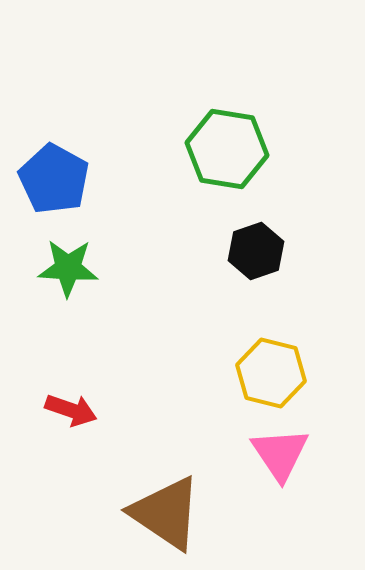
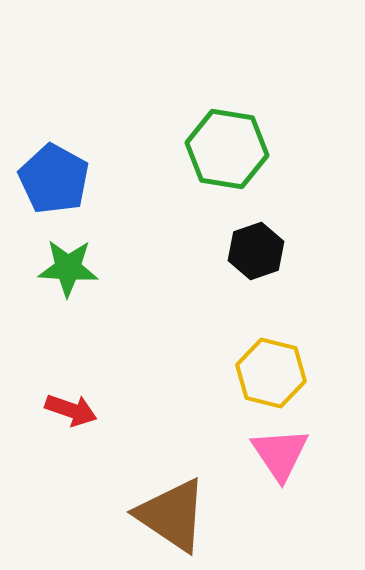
brown triangle: moved 6 px right, 2 px down
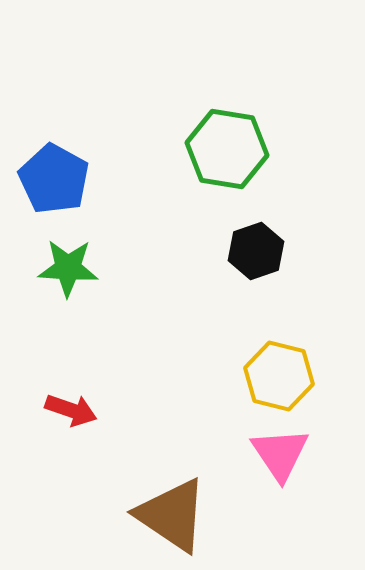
yellow hexagon: moved 8 px right, 3 px down
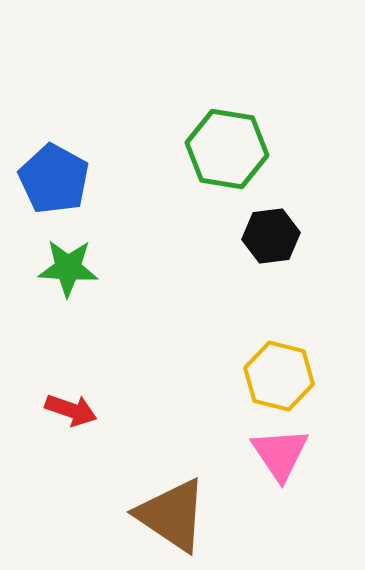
black hexagon: moved 15 px right, 15 px up; rotated 12 degrees clockwise
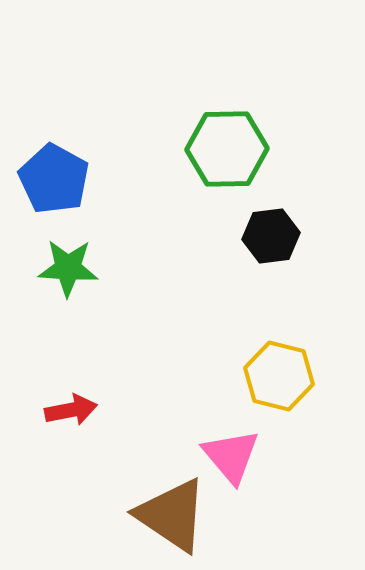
green hexagon: rotated 10 degrees counterclockwise
red arrow: rotated 30 degrees counterclockwise
pink triangle: moved 49 px left, 2 px down; rotated 6 degrees counterclockwise
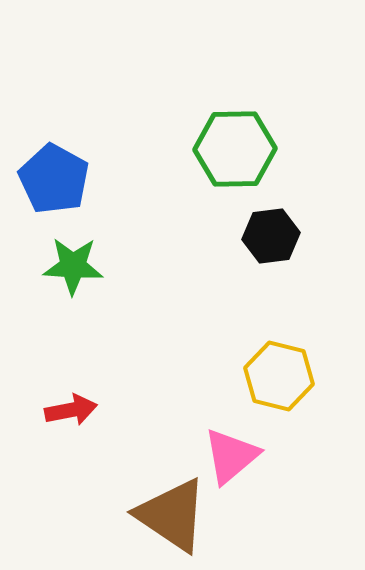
green hexagon: moved 8 px right
green star: moved 5 px right, 2 px up
pink triangle: rotated 30 degrees clockwise
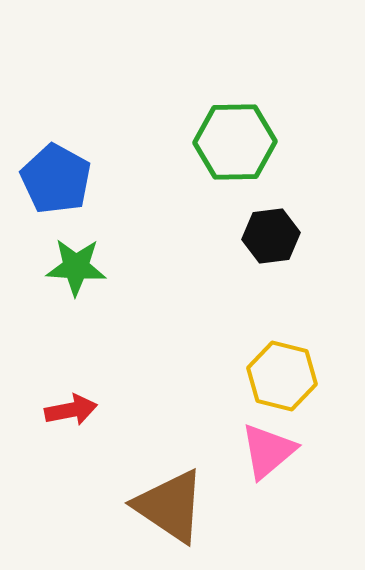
green hexagon: moved 7 px up
blue pentagon: moved 2 px right
green star: moved 3 px right, 1 px down
yellow hexagon: moved 3 px right
pink triangle: moved 37 px right, 5 px up
brown triangle: moved 2 px left, 9 px up
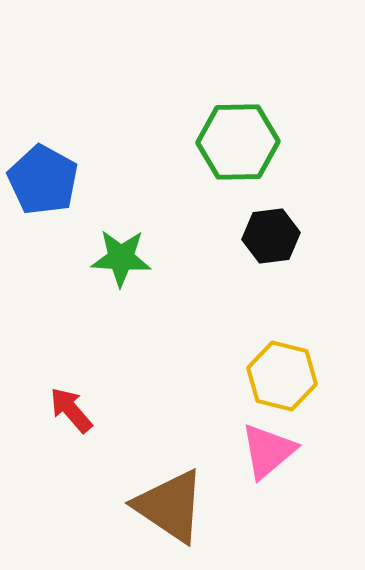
green hexagon: moved 3 px right
blue pentagon: moved 13 px left, 1 px down
green star: moved 45 px right, 9 px up
red arrow: rotated 120 degrees counterclockwise
